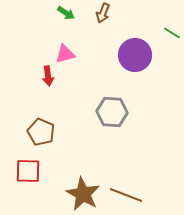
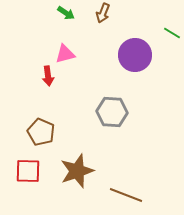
brown star: moved 6 px left, 23 px up; rotated 24 degrees clockwise
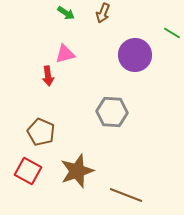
red square: rotated 28 degrees clockwise
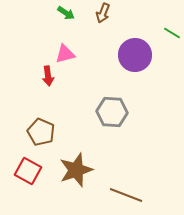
brown star: moved 1 px left, 1 px up
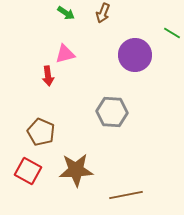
brown star: rotated 16 degrees clockwise
brown line: rotated 32 degrees counterclockwise
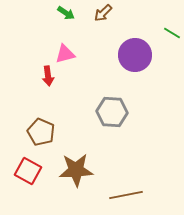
brown arrow: rotated 24 degrees clockwise
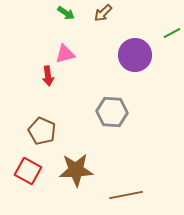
green line: rotated 60 degrees counterclockwise
brown pentagon: moved 1 px right, 1 px up
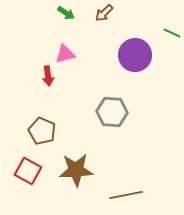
brown arrow: moved 1 px right
green line: rotated 54 degrees clockwise
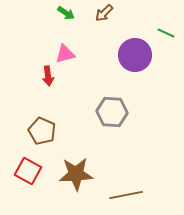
green line: moved 6 px left
brown star: moved 4 px down
